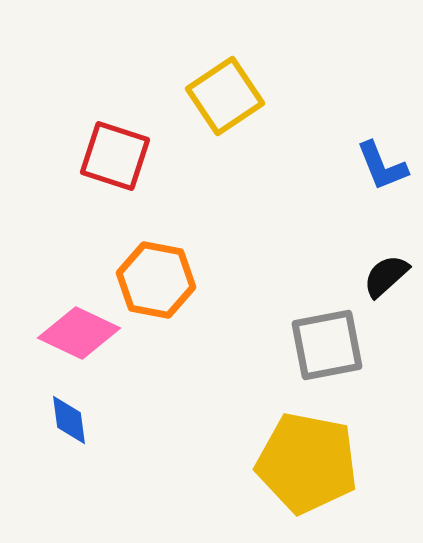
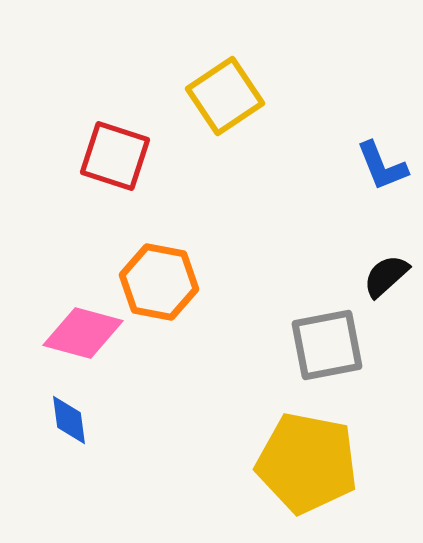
orange hexagon: moved 3 px right, 2 px down
pink diamond: moved 4 px right; rotated 10 degrees counterclockwise
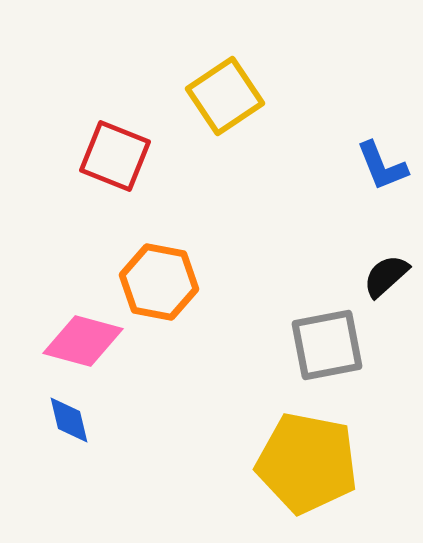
red square: rotated 4 degrees clockwise
pink diamond: moved 8 px down
blue diamond: rotated 6 degrees counterclockwise
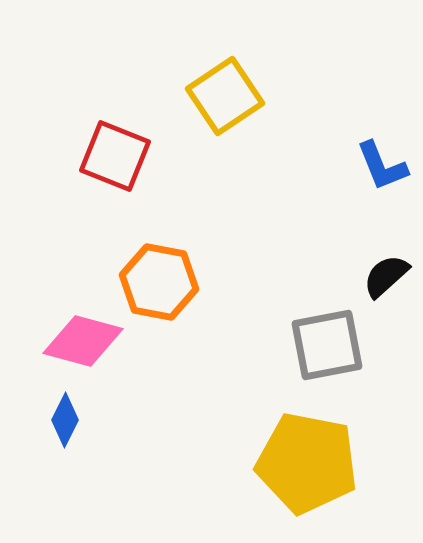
blue diamond: moved 4 px left; rotated 40 degrees clockwise
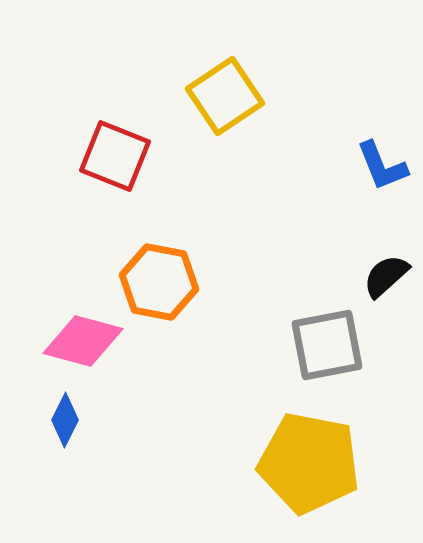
yellow pentagon: moved 2 px right
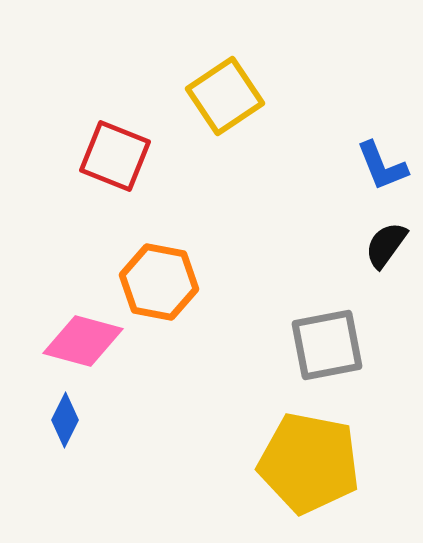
black semicircle: moved 31 px up; rotated 12 degrees counterclockwise
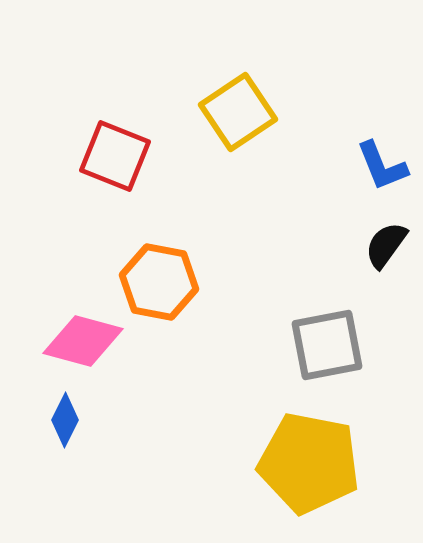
yellow square: moved 13 px right, 16 px down
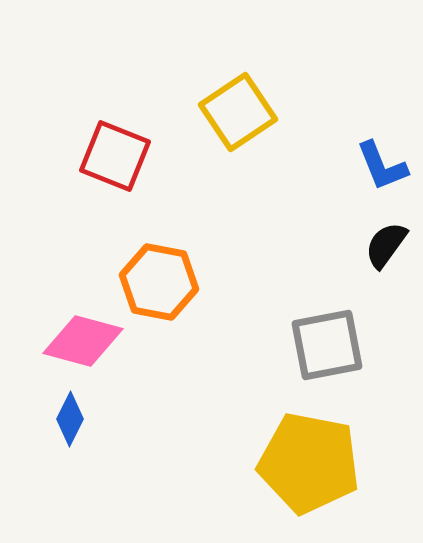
blue diamond: moved 5 px right, 1 px up
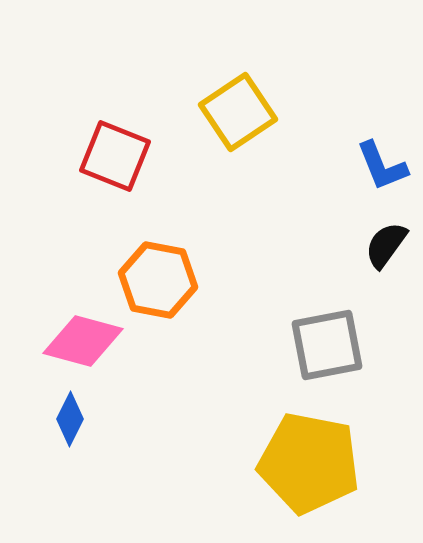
orange hexagon: moved 1 px left, 2 px up
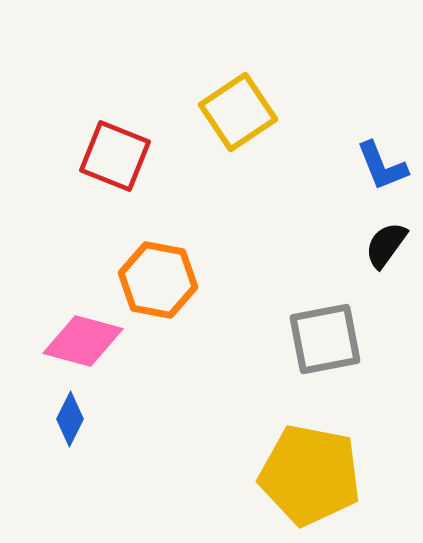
gray square: moved 2 px left, 6 px up
yellow pentagon: moved 1 px right, 12 px down
